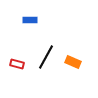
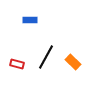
orange rectangle: rotated 21 degrees clockwise
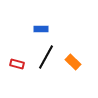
blue rectangle: moved 11 px right, 9 px down
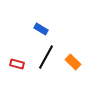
blue rectangle: rotated 32 degrees clockwise
